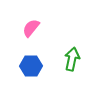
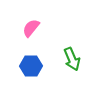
green arrow: rotated 145 degrees clockwise
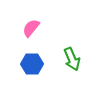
blue hexagon: moved 1 px right, 2 px up
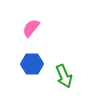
green arrow: moved 8 px left, 17 px down
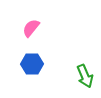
green arrow: moved 21 px right
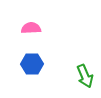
pink semicircle: rotated 48 degrees clockwise
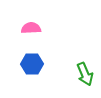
green arrow: moved 2 px up
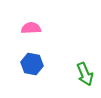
blue hexagon: rotated 10 degrees clockwise
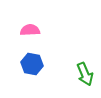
pink semicircle: moved 1 px left, 2 px down
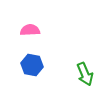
blue hexagon: moved 1 px down
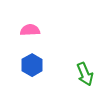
blue hexagon: rotated 20 degrees clockwise
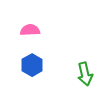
green arrow: rotated 10 degrees clockwise
